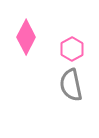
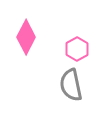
pink hexagon: moved 5 px right
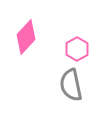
pink diamond: rotated 16 degrees clockwise
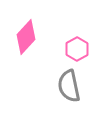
gray semicircle: moved 2 px left, 1 px down
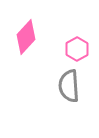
gray semicircle: rotated 8 degrees clockwise
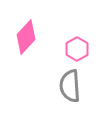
gray semicircle: moved 1 px right
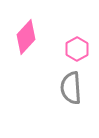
gray semicircle: moved 1 px right, 2 px down
